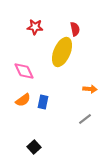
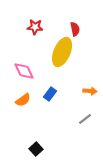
orange arrow: moved 2 px down
blue rectangle: moved 7 px right, 8 px up; rotated 24 degrees clockwise
black square: moved 2 px right, 2 px down
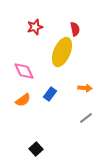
red star: rotated 21 degrees counterclockwise
orange arrow: moved 5 px left, 3 px up
gray line: moved 1 px right, 1 px up
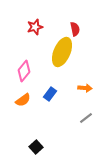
pink diamond: rotated 65 degrees clockwise
black square: moved 2 px up
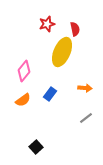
red star: moved 12 px right, 3 px up
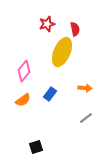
black square: rotated 24 degrees clockwise
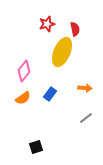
orange semicircle: moved 2 px up
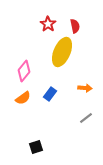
red star: moved 1 px right; rotated 21 degrees counterclockwise
red semicircle: moved 3 px up
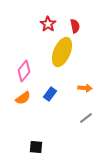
black square: rotated 24 degrees clockwise
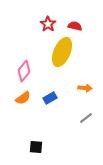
red semicircle: rotated 64 degrees counterclockwise
blue rectangle: moved 4 px down; rotated 24 degrees clockwise
